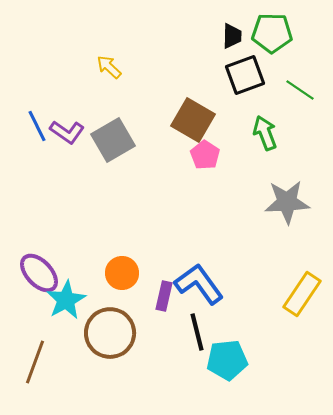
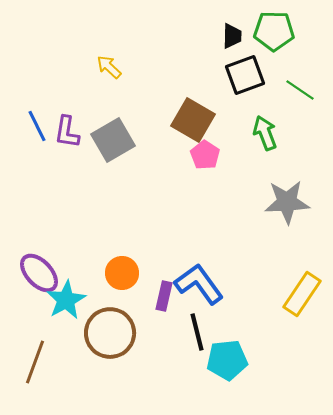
green pentagon: moved 2 px right, 2 px up
purple L-shape: rotated 64 degrees clockwise
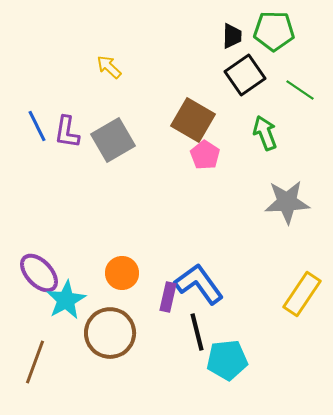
black square: rotated 15 degrees counterclockwise
purple rectangle: moved 4 px right, 1 px down
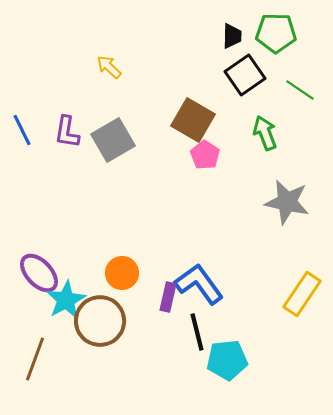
green pentagon: moved 2 px right, 2 px down
blue line: moved 15 px left, 4 px down
gray star: rotated 15 degrees clockwise
brown circle: moved 10 px left, 12 px up
brown line: moved 3 px up
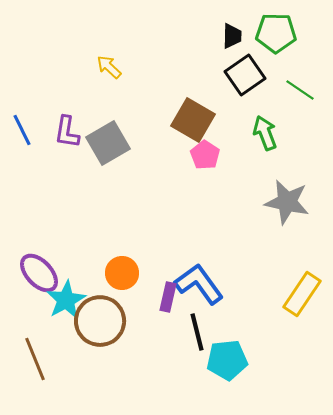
gray square: moved 5 px left, 3 px down
brown line: rotated 42 degrees counterclockwise
